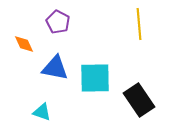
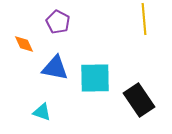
yellow line: moved 5 px right, 5 px up
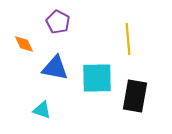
yellow line: moved 16 px left, 20 px down
cyan square: moved 2 px right
black rectangle: moved 4 px left, 4 px up; rotated 44 degrees clockwise
cyan triangle: moved 2 px up
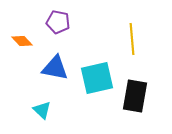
purple pentagon: rotated 15 degrees counterclockwise
yellow line: moved 4 px right
orange diamond: moved 2 px left, 3 px up; rotated 20 degrees counterclockwise
cyan square: rotated 12 degrees counterclockwise
cyan triangle: rotated 24 degrees clockwise
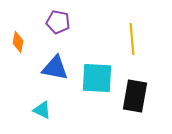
orange diamond: moved 4 px left, 1 px down; rotated 55 degrees clockwise
cyan square: rotated 16 degrees clockwise
cyan triangle: rotated 18 degrees counterclockwise
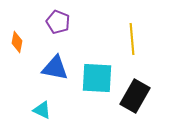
purple pentagon: rotated 10 degrees clockwise
orange diamond: moved 1 px left
black rectangle: rotated 20 degrees clockwise
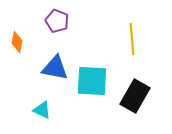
purple pentagon: moved 1 px left, 1 px up
cyan square: moved 5 px left, 3 px down
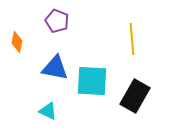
cyan triangle: moved 6 px right, 1 px down
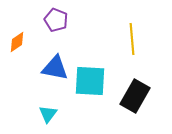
purple pentagon: moved 1 px left, 1 px up
orange diamond: rotated 45 degrees clockwise
cyan square: moved 2 px left
cyan triangle: moved 3 px down; rotated 42 degrees clockwise
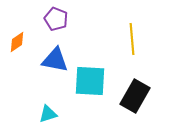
purple pentagon: moved 1 px up
blue triangle: moved 8 px up
cyan triangle: rotated 36 degrees clockwise
